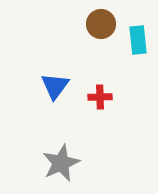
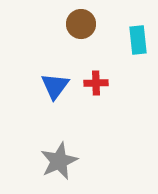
brown circle: moved 20 px left
red cross: moved 4 px left, 14 px up
gray star: moved 2 px left, 2 px up
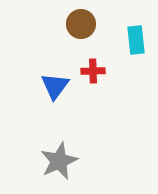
cyan rectangle: moved 2 px left
red cross: moved 3 px left, 12 px up
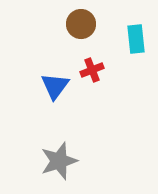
cyan rectangle: moved 1 px up
red cross: moved 1 px left, 1 px up; rotated 20 degrees counterclockwise
gray star: rotated 6 degrees clockwise
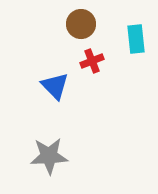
red cross: moved 9 px up
blue triangle: rotated 20 degrees counterclockwise
gray star: moved 10 px left, 5 px up; rotated 15 degrees clockwise
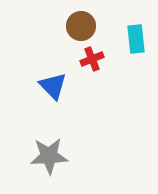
brown circle: moved 2 px down
red cross: moved 2 px up
blue triangle: moved 2 px left
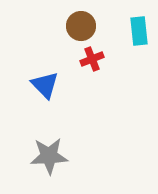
cyan rectangle: moved 3 px right, 8 px up
blue triangle: moved 8 px left, 1 px up
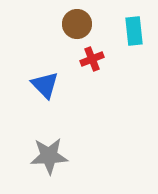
brown circle: moved 4 px left, 2 px up
cyan rectangle: moved 5 px left
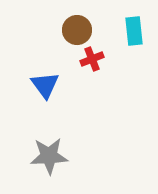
brown circle: moved 6 px down
blue triangle: rotated 8 degrees clockwise
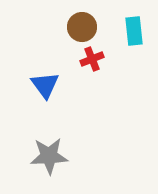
brown circle: moved 5 px right, 3 px up
